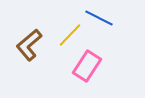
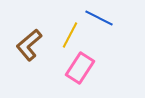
yellow line: rotated 16 degrees counterclockwise
pink rectangle: moved 7 px left, 2 px down
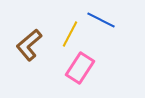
blue line: moved 2 px right, 2 px down
yellow line: moved 1 px up
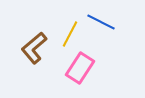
blue line: moved 2 px down
brown L-shape: moved 5 px right, 3 px down
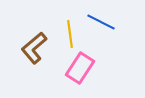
yellow line: rotated 36 degrees counterclockwise
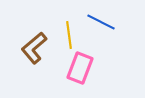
yellow line: moved 1 px left, 1 px down
pink rectangle: rotated 12 degrees counterclockwise
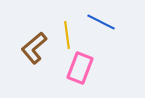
yellow line: moved 2 px left
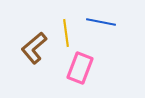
blue line: rotated 16 degrees counterclockwise
yellow line: moved 1 px left, 2 px up
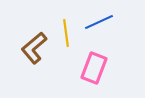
blue line: moved 2 px left; rotated 36 degrees counterclockwise
pink rectangle: moved 14 px right
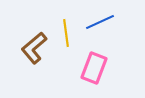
blue line: moved 1 px right
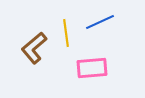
pink rectangle: moved 2 px left; rotated 64 degrees clockwise
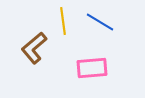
blue line: rotated 56 degrees clockwise
yellow line: moved 3 px left, 12 px up
